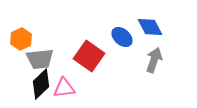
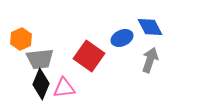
blue ellipse: moved 1 px down; rotated 65 degrees counterclockwise
gray arrow: moved 4 px left
black diamond: rotated 24 degrees counterclockwise
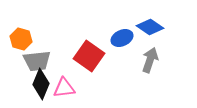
blue diamond: rotated 28 degrees counterclockwise
orange hexagon: rotated 20 degrees counterclockwise
gray trapezoid: moved 3 px left, 2 px down
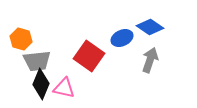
pink triangle: rotated 20 degrees clockwise
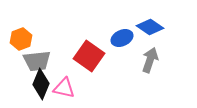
orange hexagon: rotated 25 degrees clockwise
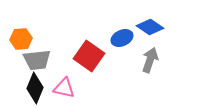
orange hexagon: rotated 15 degrees clockwise
gray trapezoid: moved 1 px up
black diamond: moved 6 px left, 4 px down
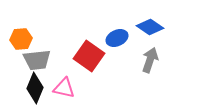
blue ellipse: moved 5 px left
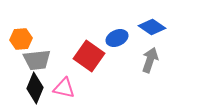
blue diamond: moved 2 px right
